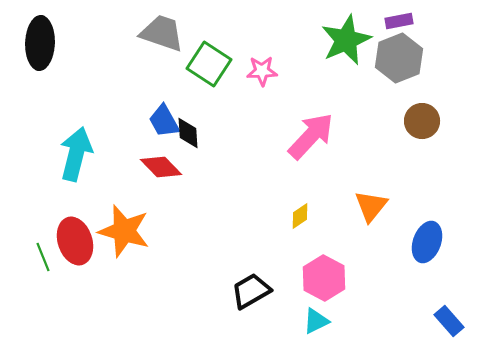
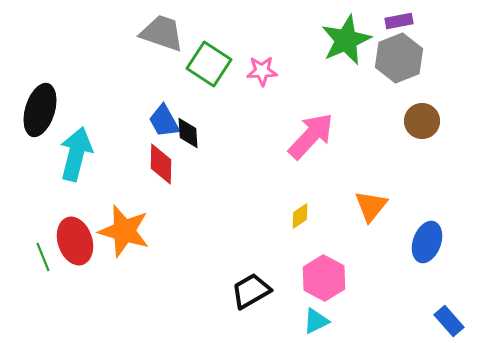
black ellipse: moved 67 px down; rotated 15 degrees clockwise
red diamond: moved 3 px up; rotated 45 degrees clockwise
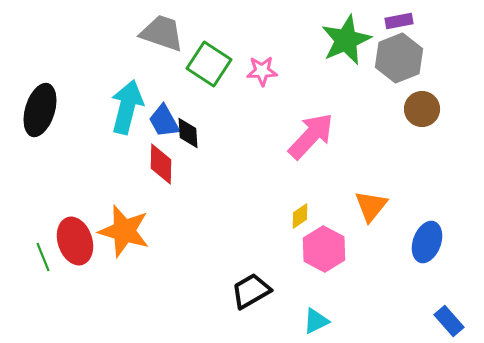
brown circle: moved 12 px up
cyan arrow: moved 51 px right, 47 px up
pink hexagon: moved 29 px up
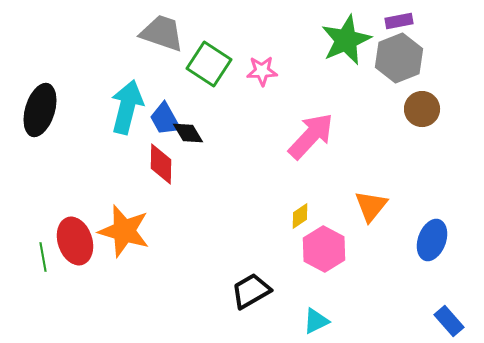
blue trapezoid: moved 1 px right, 2 px up
black diamond: rotated 28 degrees counterclockwise
blue ellipse: moved 5 px right, 2 px up
green line: rotated 12 degrees clockwise
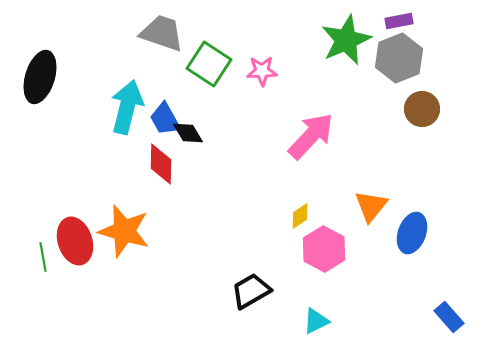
black ellipse: moved 33 px up
blue ellipse: moved 20 px left, 7 px up
blue rectangle: moved 4 px up
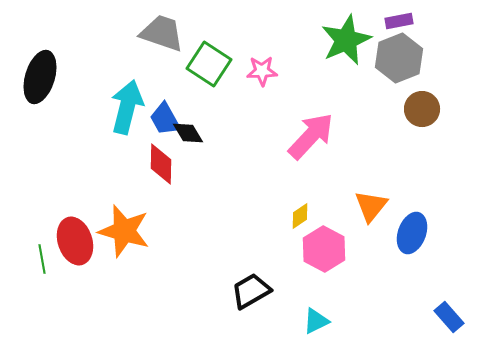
green line: moved 1 px left, 2 px down
